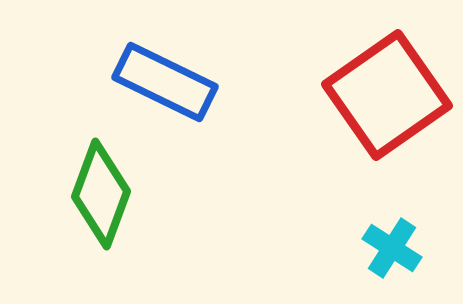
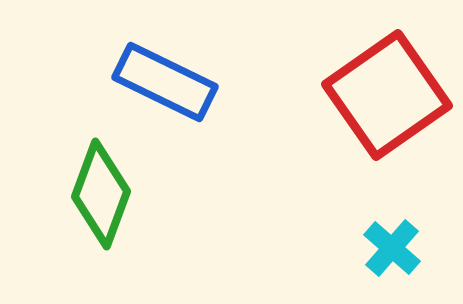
cyan cross: rotated 8 degrees clockwise
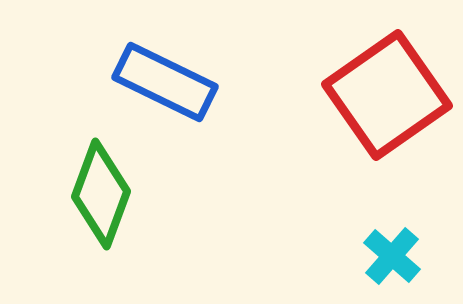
cyan cross: moved 8 px down
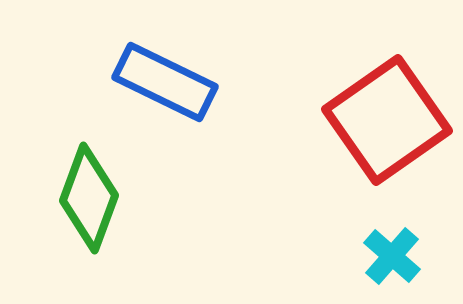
red square: moved 25 px down
green diamond: moved 12 px left, 4 px down
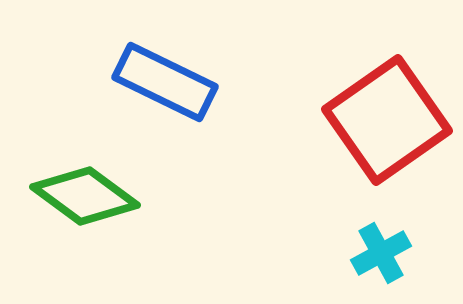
green diamond: moved 4 px left, 2 px up; rotated 74 degrees counterclockwise
cyan cross: moved 11 px left, 3 px up; rotated 20 degrees clockwise
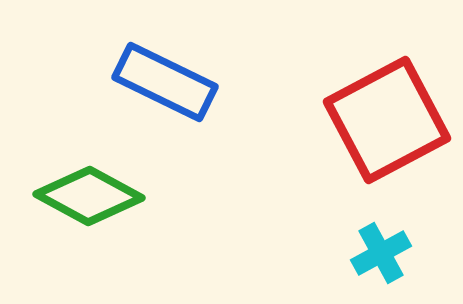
red square: rotated 7 degrees clockwise
green diamond: moved 4 px right; rotated 8 degrees counterclockwise
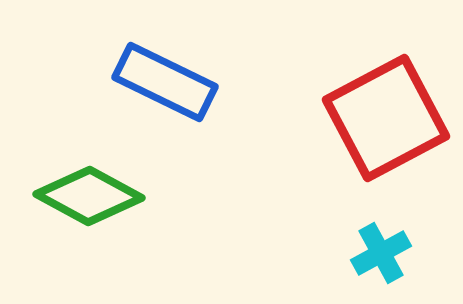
red square: moved 1 px left, 2 px up
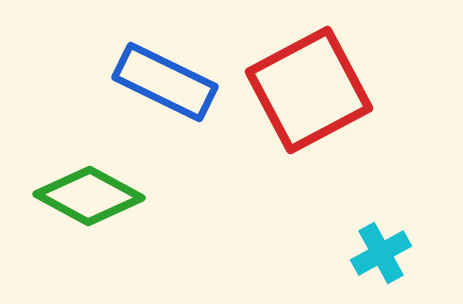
red square: moved 77 px left, 28 px up
